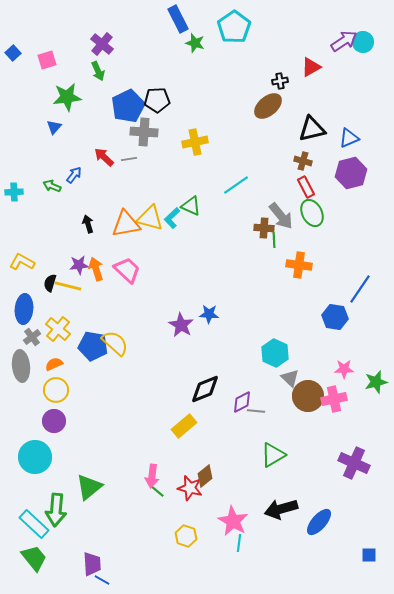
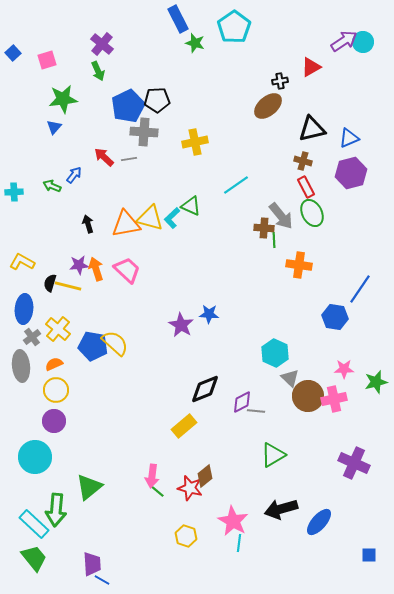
green star at (67, 97): moved 4 px left, 2 px down
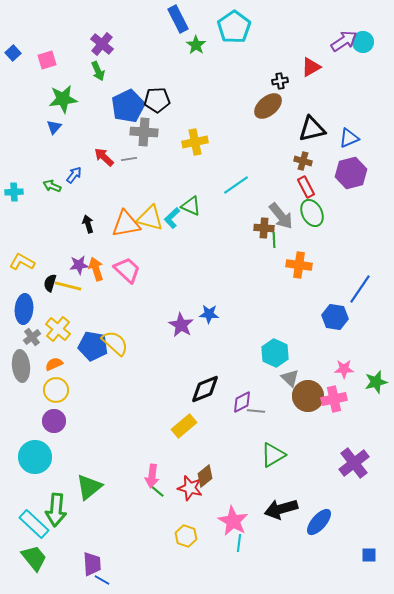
green star at (195, 43): moved 1 px right, 2 px down; rotated 18 degrees clockwise
purple cross at (354, 463): rotated 28 degrees clockwise
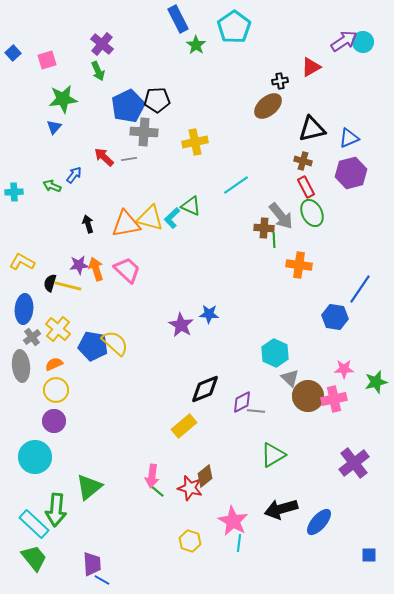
yellow hexagon at (186, 536): moved 4 px right, 5 px down
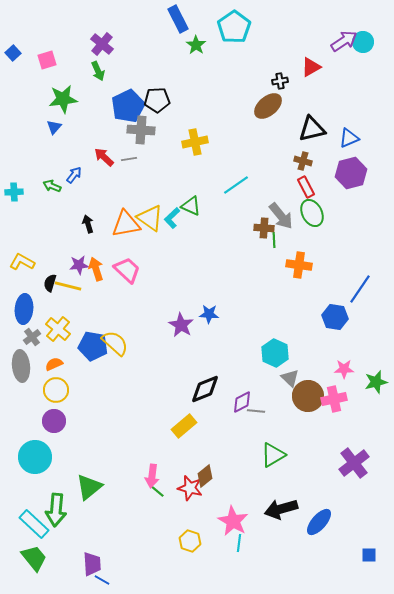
gray cross at (144, 132): moved 3 px left, 2 px up
yellow triangle at (150, 218): rotated 20 degrees clockwise
